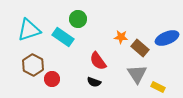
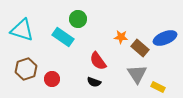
cyan triangle: moved 7 px left; rotated 35 degrees clockwise
blue ellipse: moved 2 px left
brown hexagon: moved 7 px left, 4 px down; rotated 15 degrees clockwise
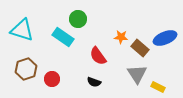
red semicircle: moved 5 px up
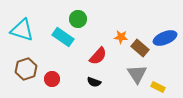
red semicircle: rotated 102 degrees counterclockwise
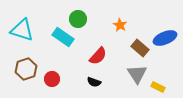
orange star: moved 1 px left, 12 px up; rotated 24 degrees clockwise
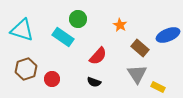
blue ellipse: moved 3 px right, 3 px up
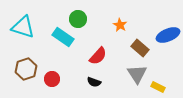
cyan triangle: moved 1 px right, 3 px up
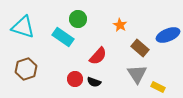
red circle: moved 23 px right
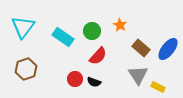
green circle: moved 14 px right, 12 px down
cyan triangle: rotated 50 degrees clockwise
blue ellipse: moved 14 px down; rotated 30 degrees counterclockwise
brown rectangle: moved 1 px right
gray triangle: moved 1 px right, 1 px down
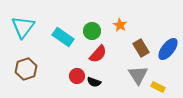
brown rectangle: rotated 18 degrees clockwise
red semicircle: moved 2 px up
red circle: moved 2 px right, 3 px up
